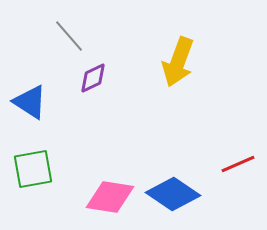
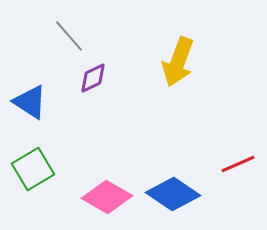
green square: rotated 21 degrees counterclockwise
pink diamond: moved 3 px left; rotated 21 degrees clockwise
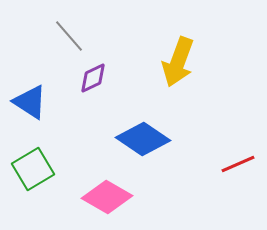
blue diamond: moved 30 px left, 55 px up
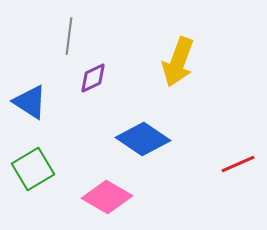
gray line: rotated 48 degrees clockwise
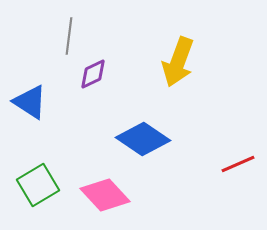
purple diamond: moved 4 px up
green square: moved 5 px right, 16 px down
pink diamond: moved 2 px left, 2 px up; rotated 18 degrees clockwise
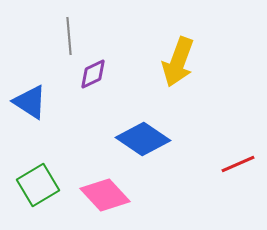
gray line: rotated 12 degrees counterclockwise
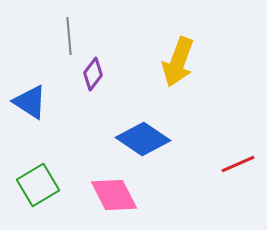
purple diamond: rotated 28 degrees counterclockwise
pink diamond: moved 9 px right; rotated 15 degrees clockwise
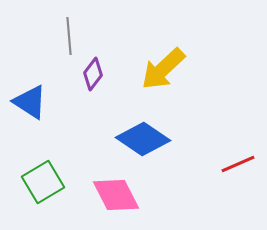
yellow arrow: moved 15 px left, 7 px down; rotated 27 degrees clockwise
green square: moved 5 px right, 3 px up
pink diamond: moved 2 px right
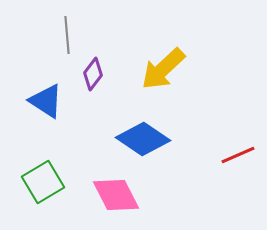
gray line: moved 2 px left, 1 px up
blue triangle: moved 16 px right, 1 px up
red line: moved 9 px up
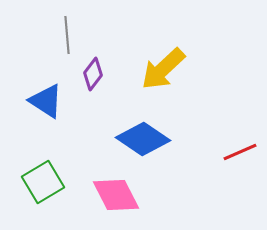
red line: moved 2 px right, 3 px up
